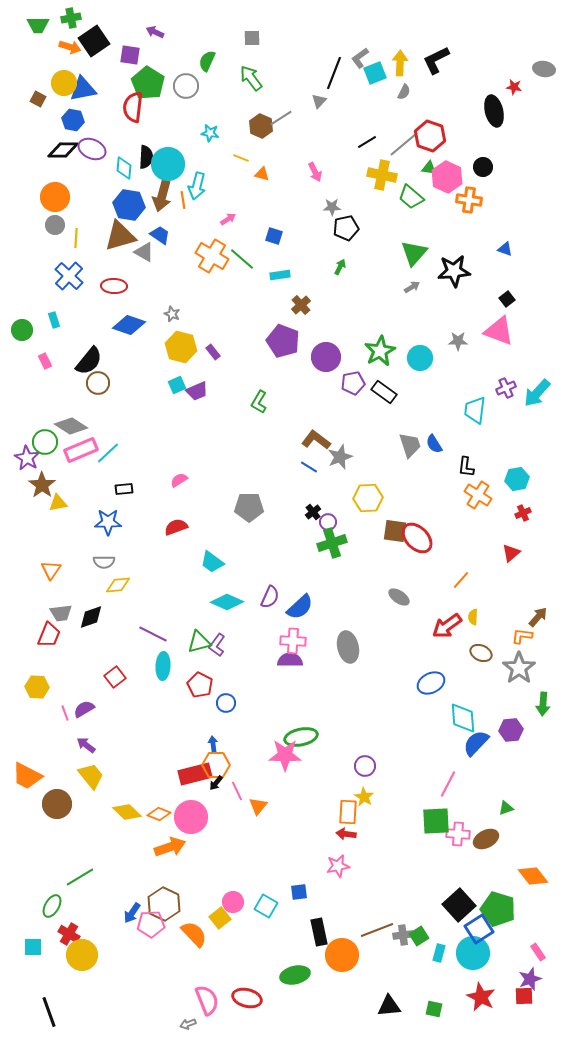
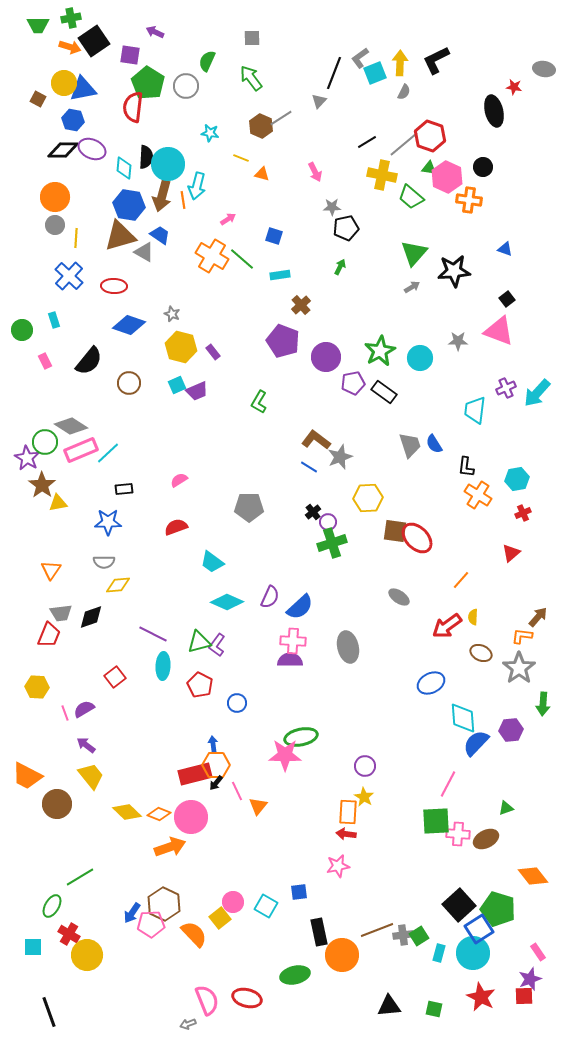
brown circle at (98, 383): moved 31 px right
blue circle at (226, 703): moved 11 px right
yellow circle at (82, 955): moved 5 px right
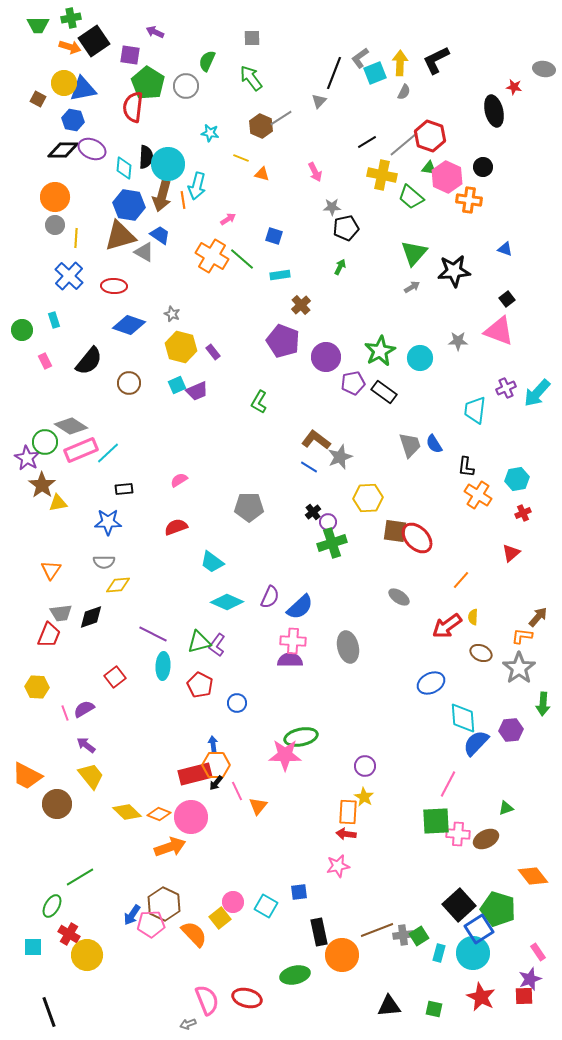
blue arrow at (132, 913): moved 2 px down
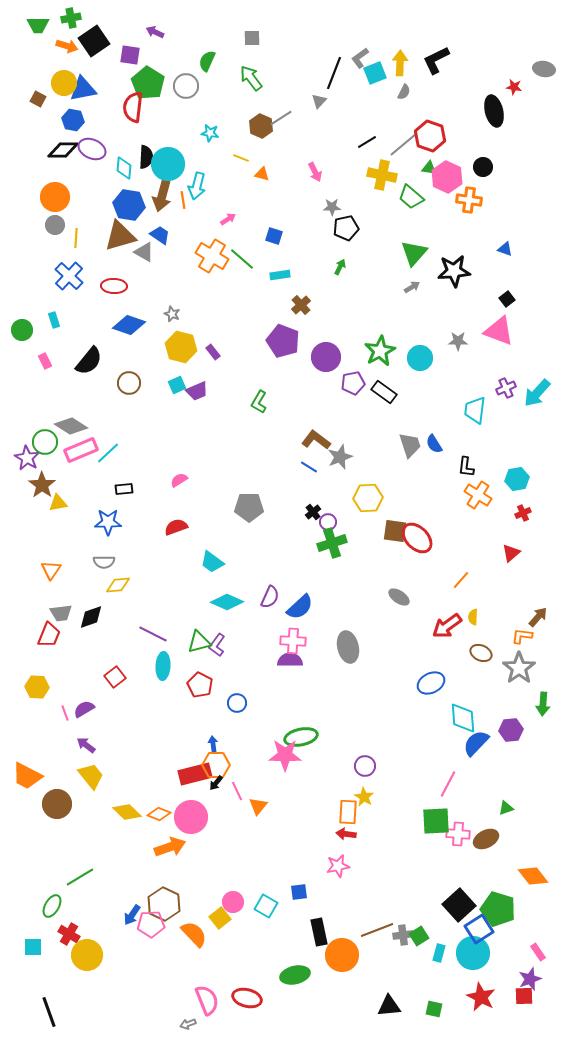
orange arrow at (70, 47): moved 3 px left, 1 px up
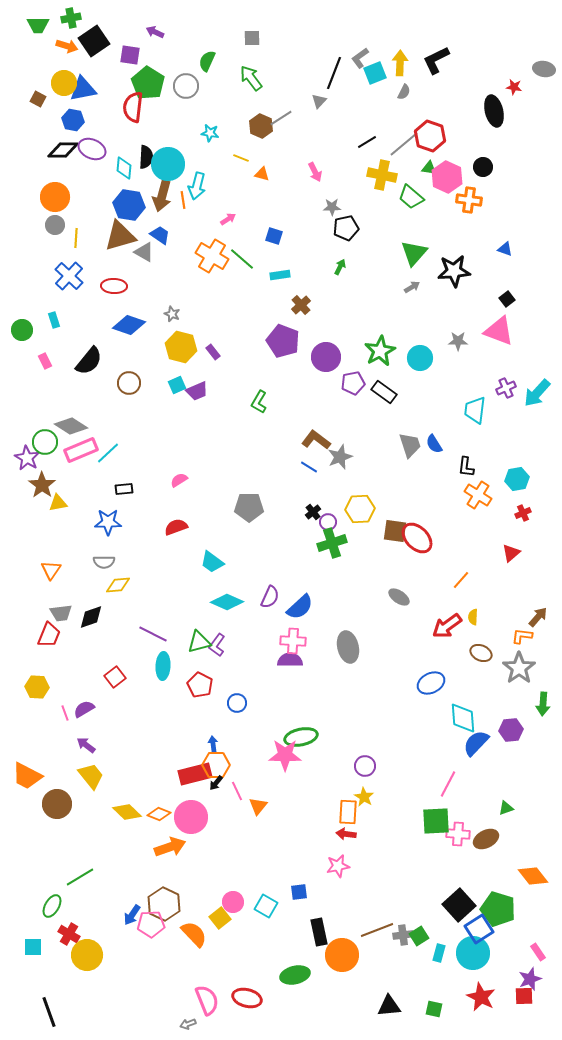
yellow hexagon at (368, 498): moved 8 px left, 11 px down
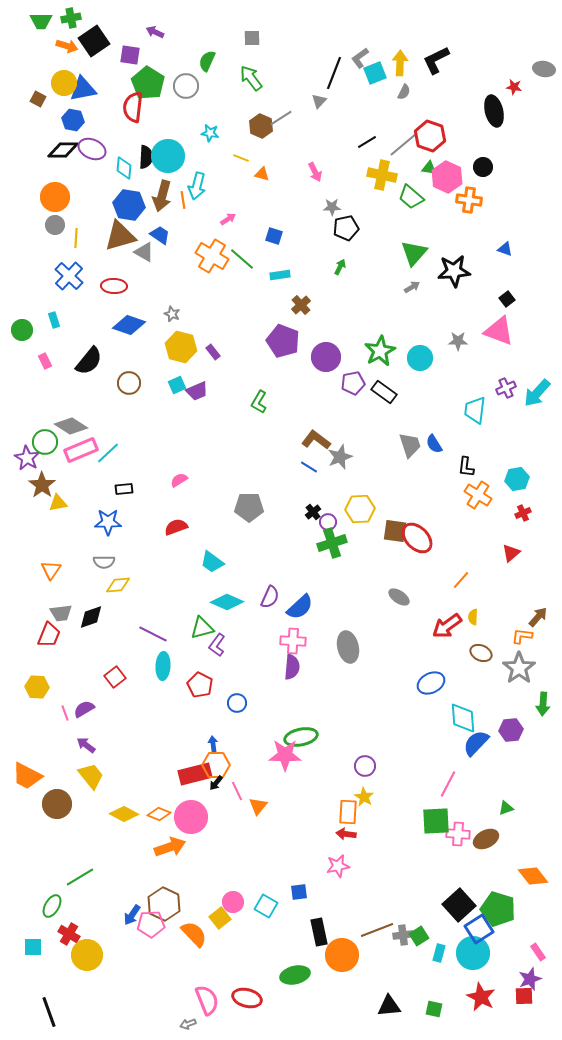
green trapezoid at (38, 25): moved 3 px right, 4 px up
cyan circle at (168, 164): moved 8 px up
green triangle at (199, 642): moved 3 px right, 14 px up
purple semicircle at (290, 660): moved 2 px right, 7 px down; rotated 95 degrees clockwise
yellow diamond at (127, 812): moved 3 px left, 2 px down; rotated 16 degrees counterclockwise
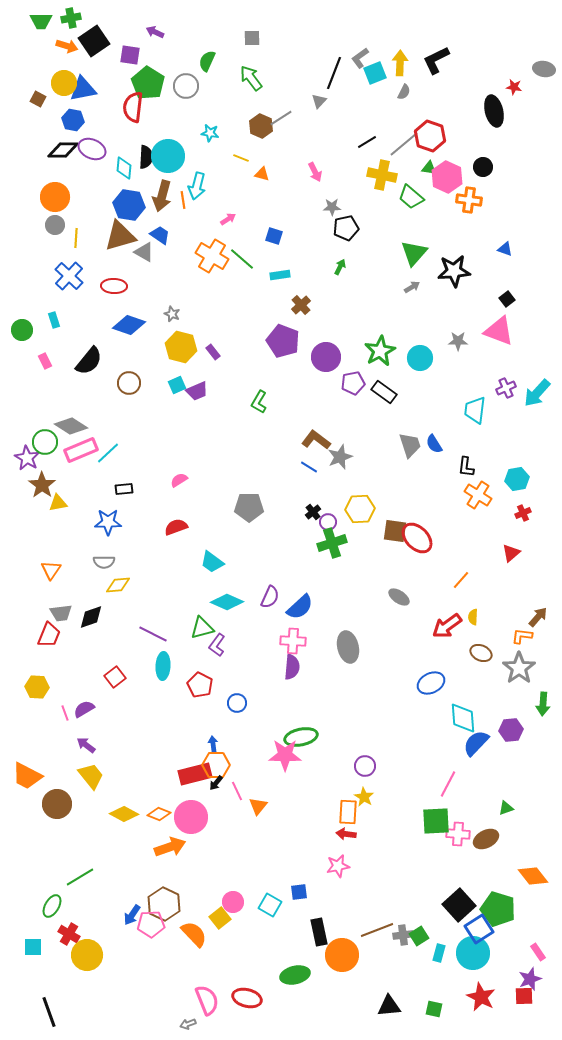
cyan square at (266, 906): moved 4 px right, 1 px up
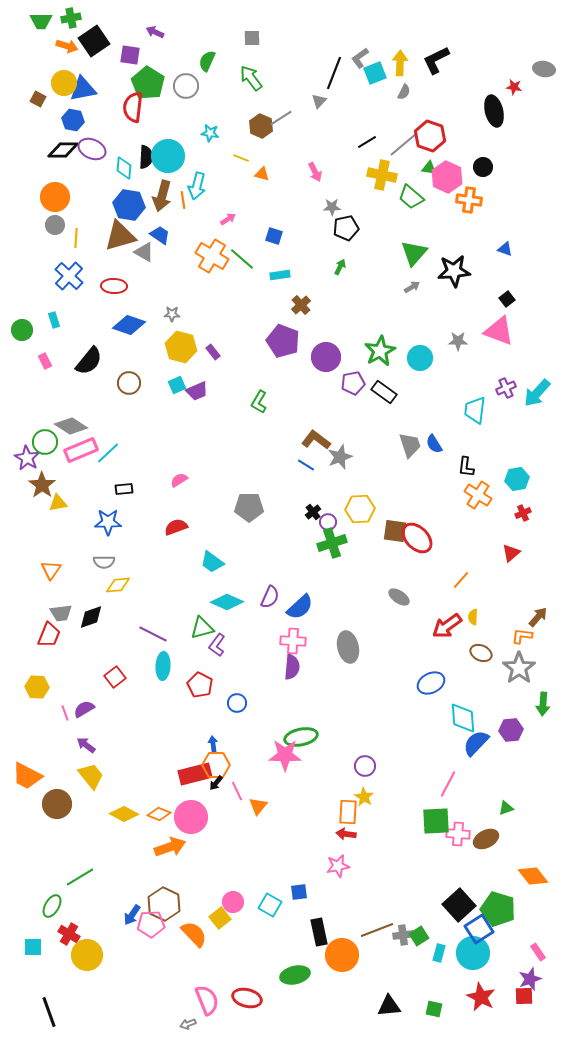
gray star at (172, 314): rotated 21 degrees counterclockwise
blue line at (309, 467): moved 3 px left, 2 px up
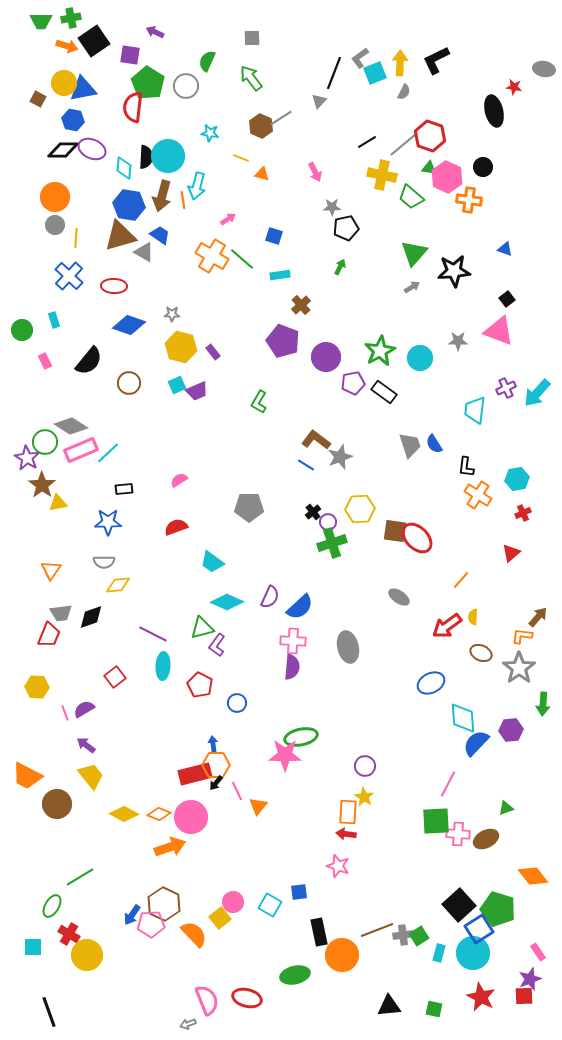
pink star at (338, 866): rotated 30 degrees clockwise
